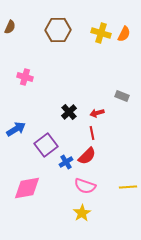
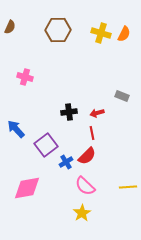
black cross: rotated 35 degrees clockwise
blue arrow: rotated 102 degrees counterclockwise
pink semicircle: rotated 25 degrees clockwise
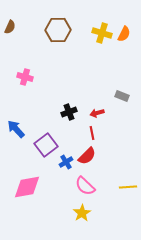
yellow cross: moved 1 px right
black cross: rotated 14 degrees counterclockwise
pink diamond: moved 1 px up
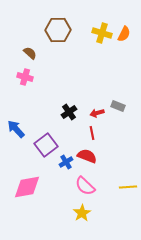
brown semicircle: moved 20 px right, 26 px down; rotated 72 degrees counterclockwise
gray rectangle: moved 4 px left, 10 px down
black cross: rotated 14 degrees counterclockwise
red semicircle: rotated 114 degrees counterclockwise
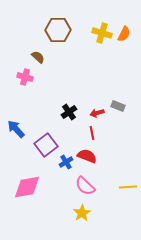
brown semicircle: moved 8 px right, 4 px down
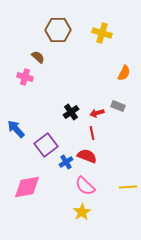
orange semicircle: moved 39 px down
black cross: moved 2 px right
yellow star: moved 1 px up
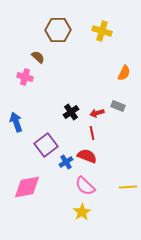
yellow cross: moved 2 px up
blue arrow: moved 7 px up; rotated 24 degrees clockwise
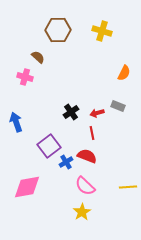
purple square: moved 3 px right, 1 px down
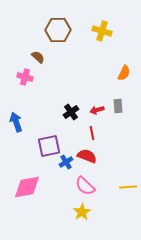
gray rectangle: rotated 64 degrees clockwise
red arrow: moved 3 px up
purple square: rotated 25 degrees clockwise
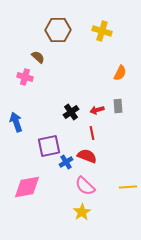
orange semicircle: moved 4 px left
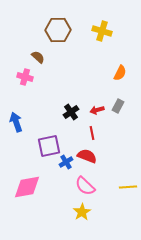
gray rectangle: rotated 32 degrees clockwise
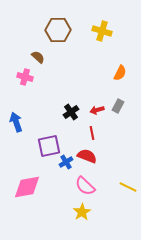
yellow line: rotated 30 degrees clockwise
